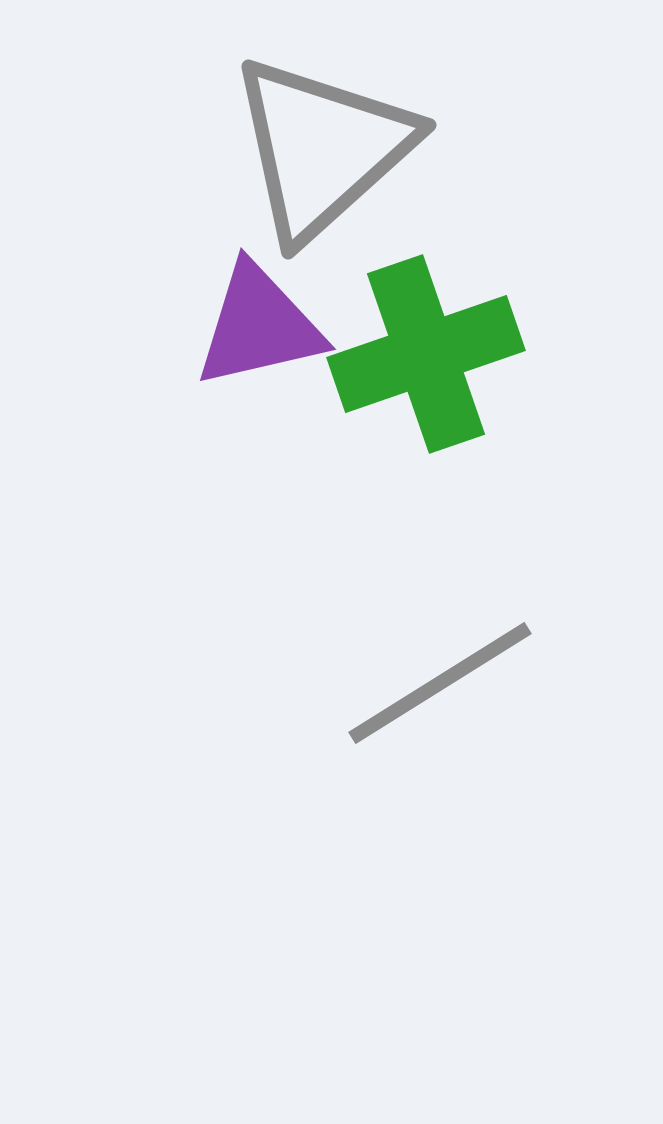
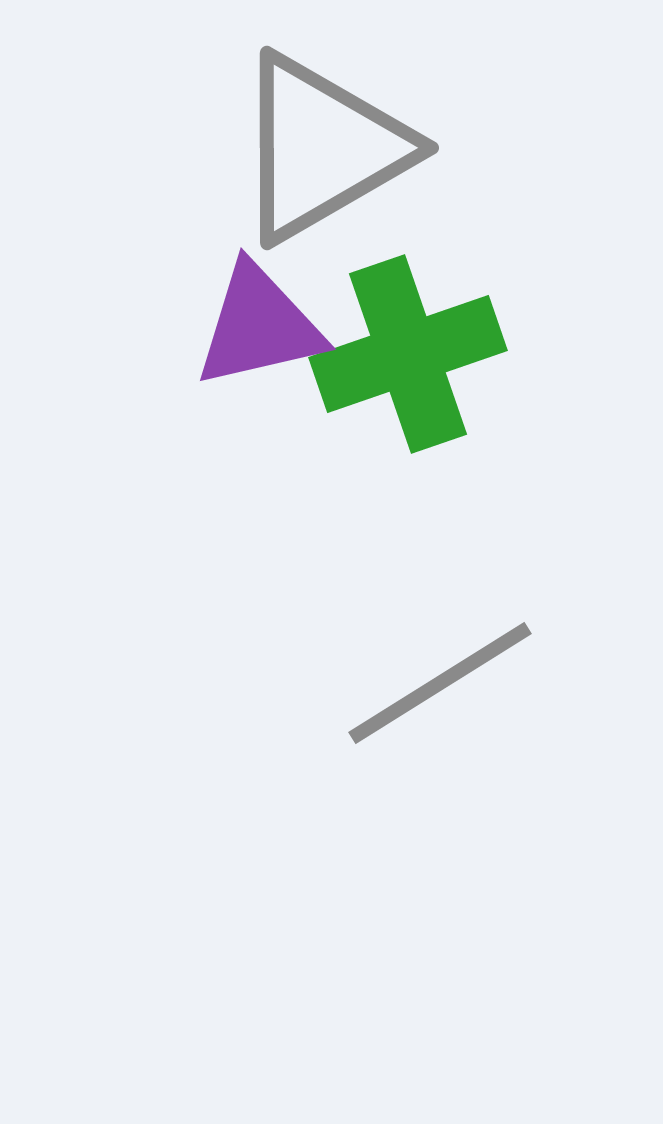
gray triangle: rotated 12 degrees clockwise
green cross: moved 18 px left
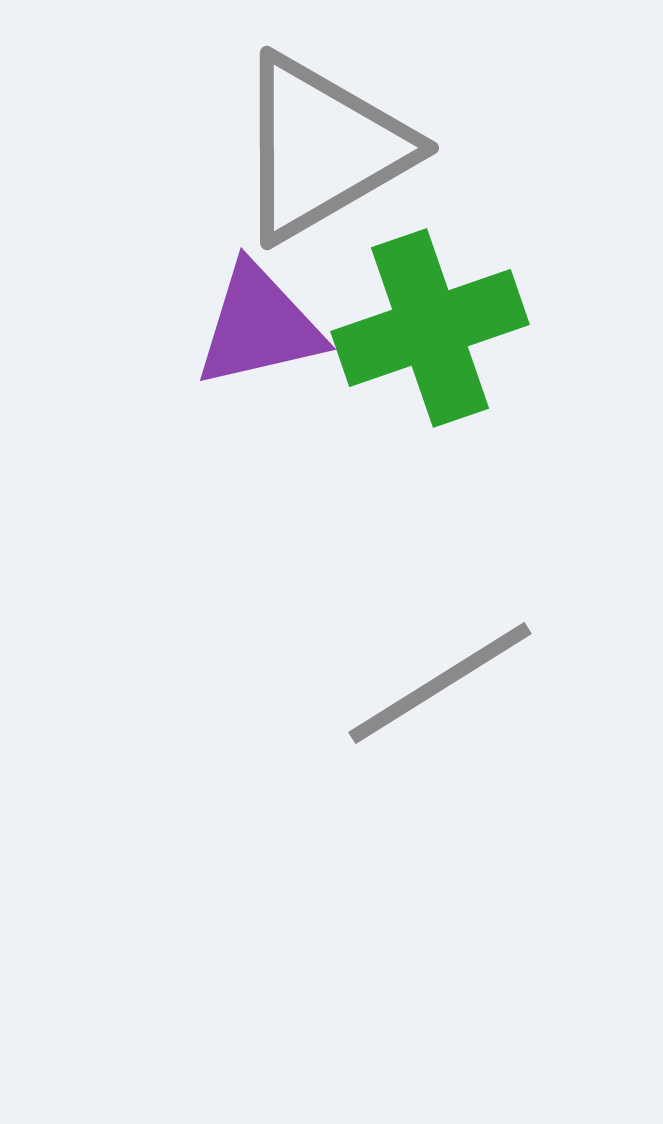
green cross: moved 22 px right, 26 px up
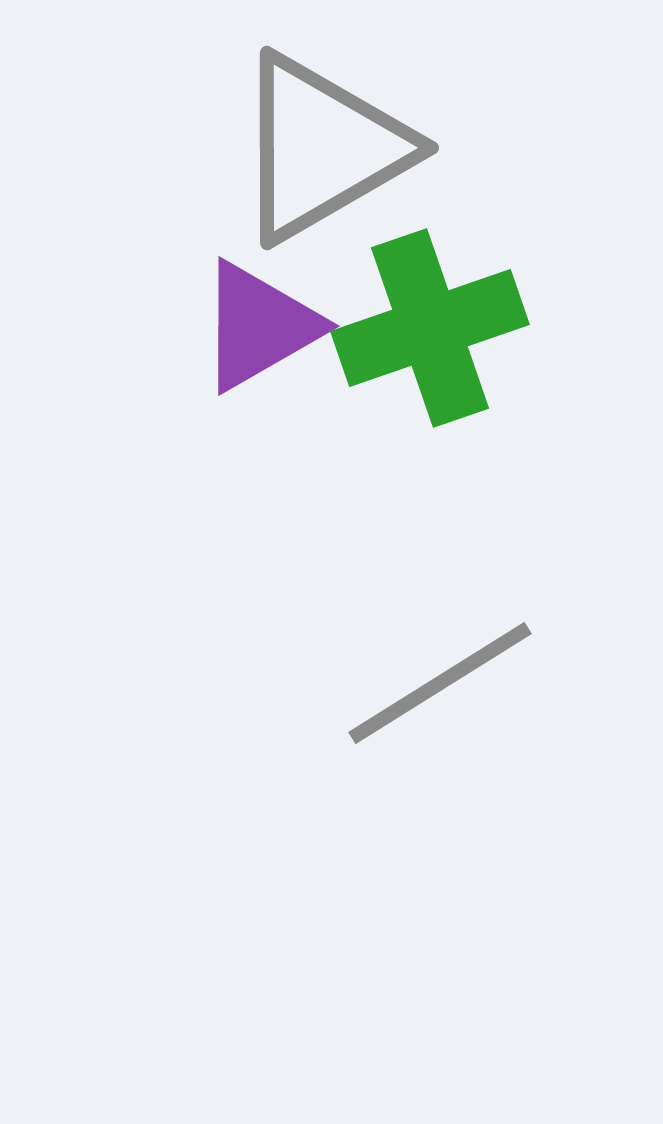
purple triangle: rotated 17 degrees counterclockwise
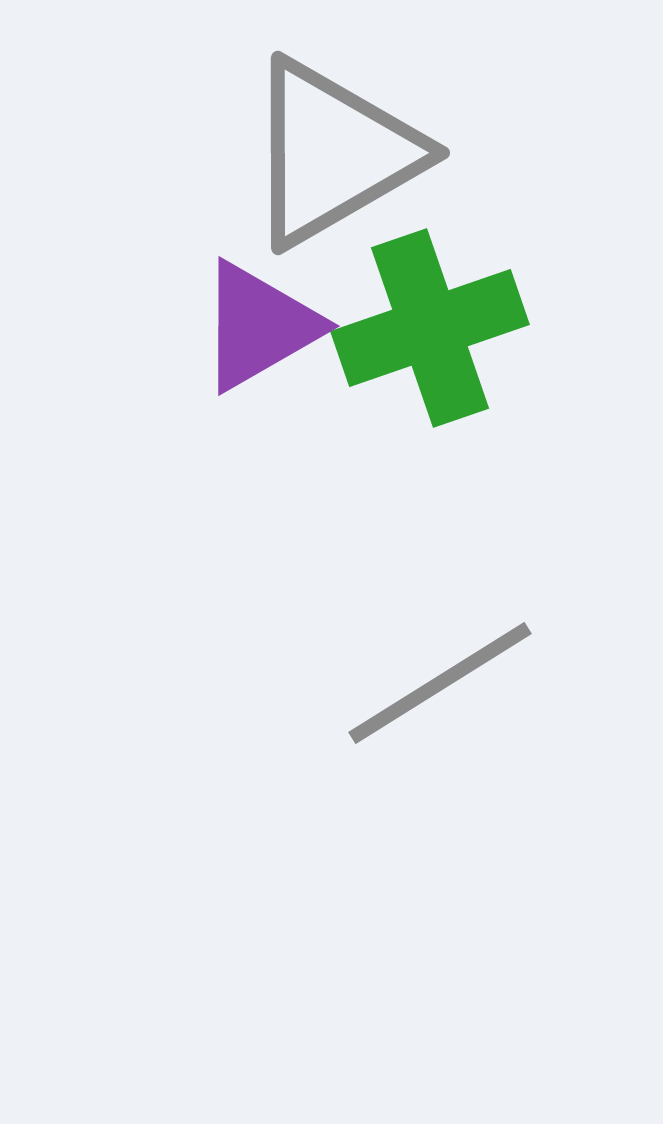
gray triangle: moved 11 px right, 5 px down
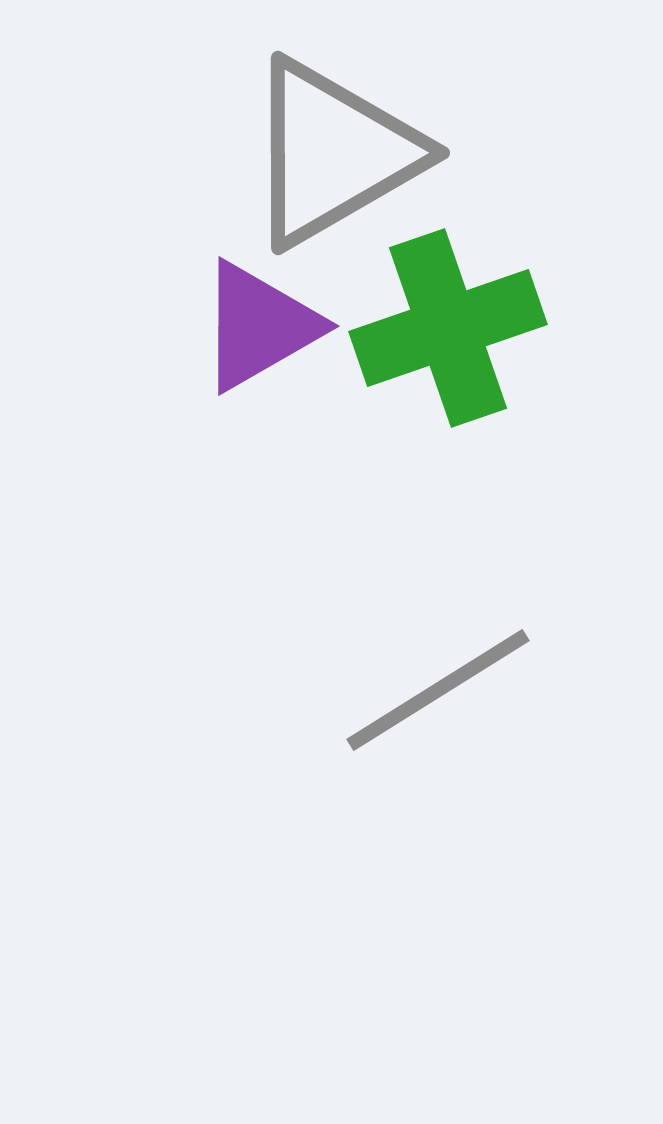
green cross: moved 18 px right
gray line: moved 2 px left, 7 px down
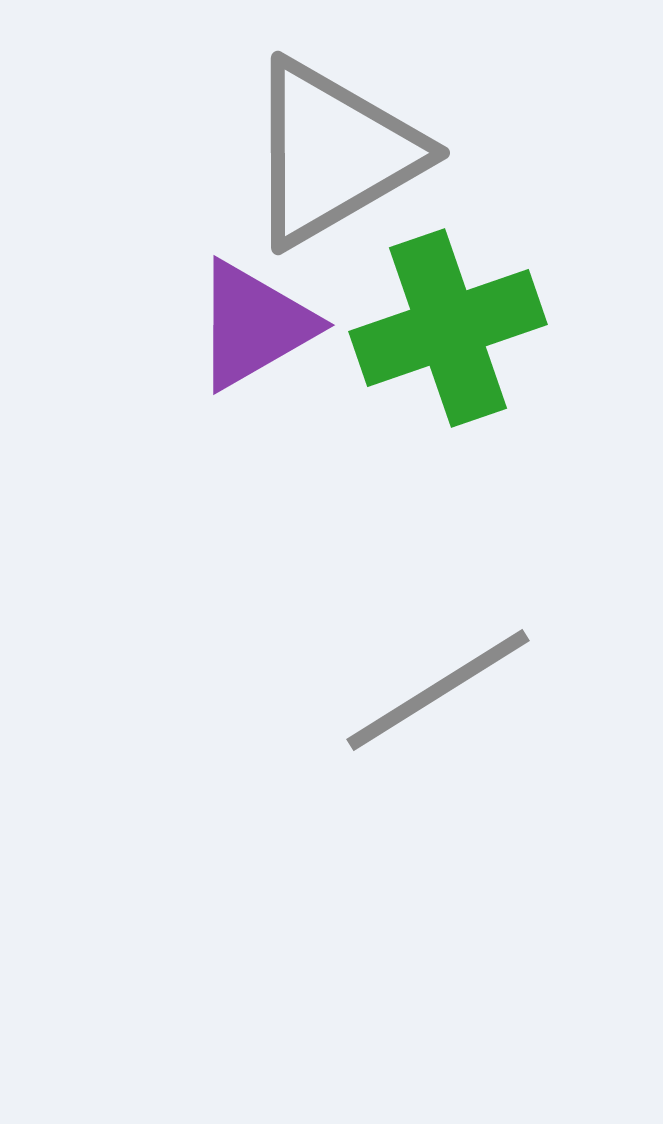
purple triangle: moved 5 px left, 1 px up
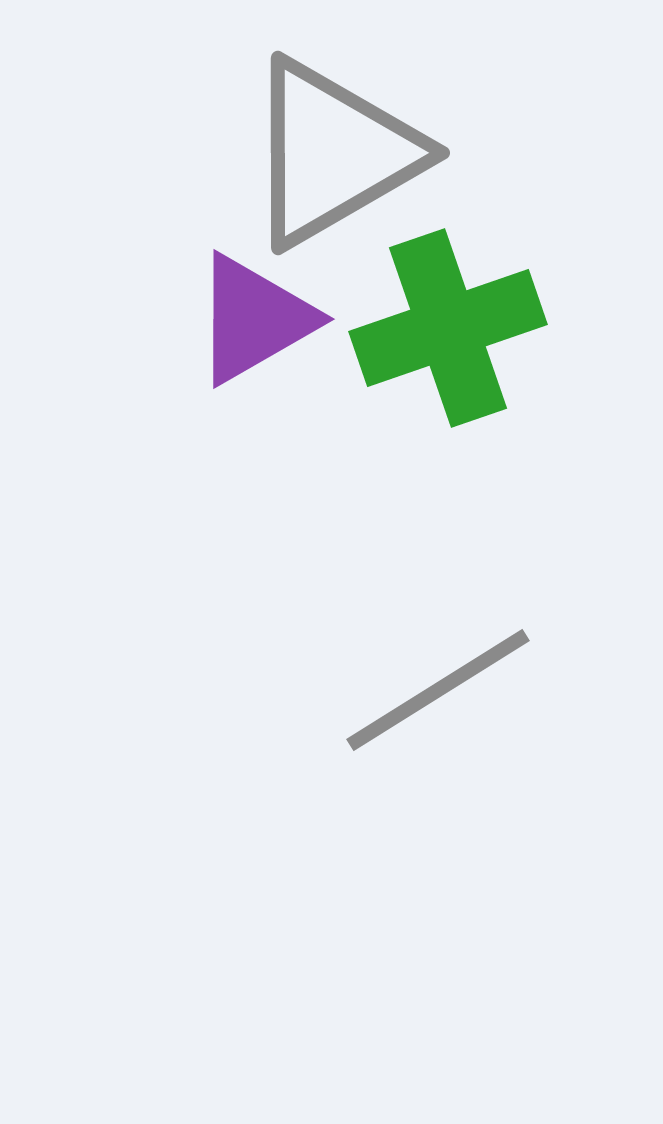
purple triangle: moved 6 px up
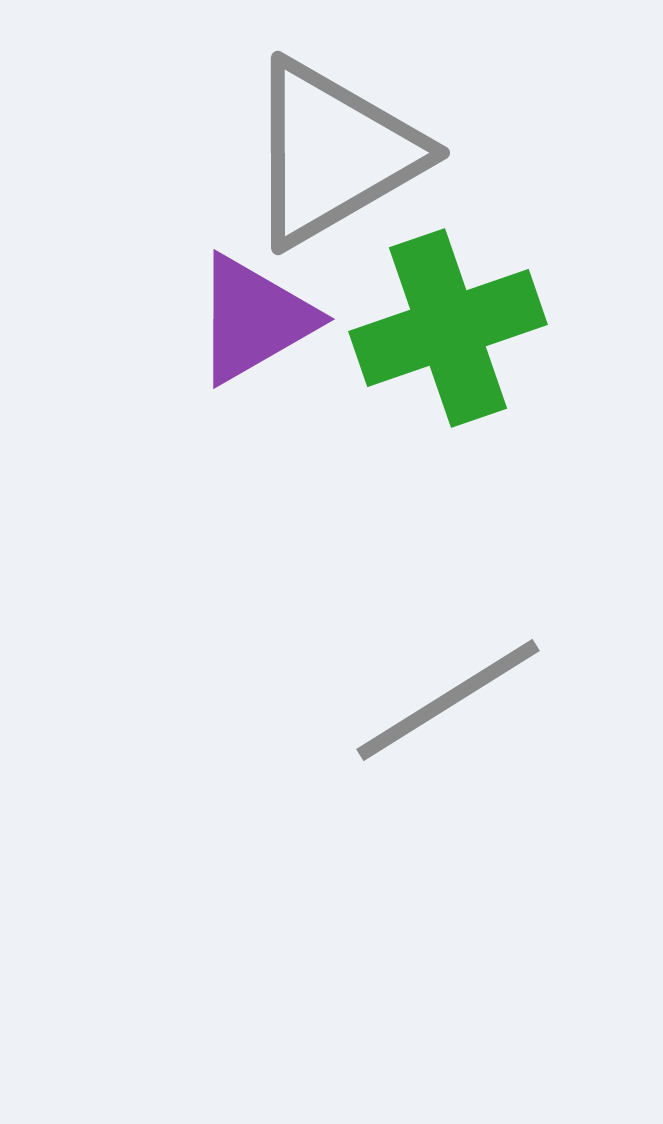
gray line: moved 10 px right, 10 px down
